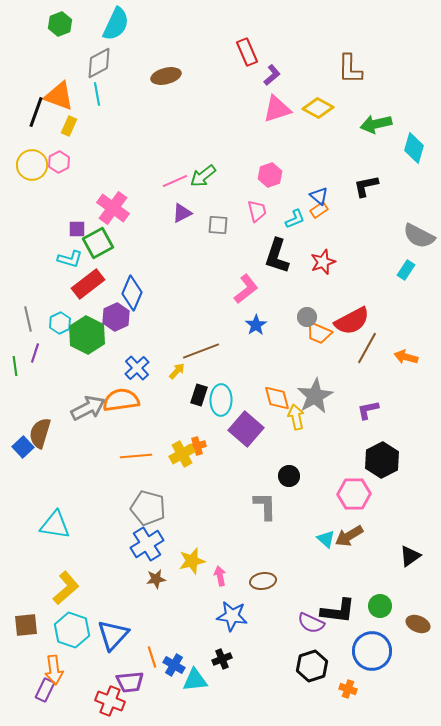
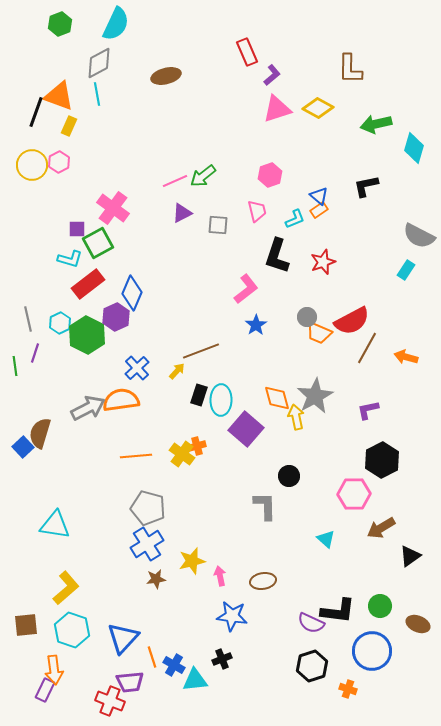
yellow cross at (182, 454): rotated 25 degrees counterclockwise
brown arrow at (349, 536): moved 32 px right, 8 px up
blue triangle at (113, 635): moved 10 px right, 3 px down
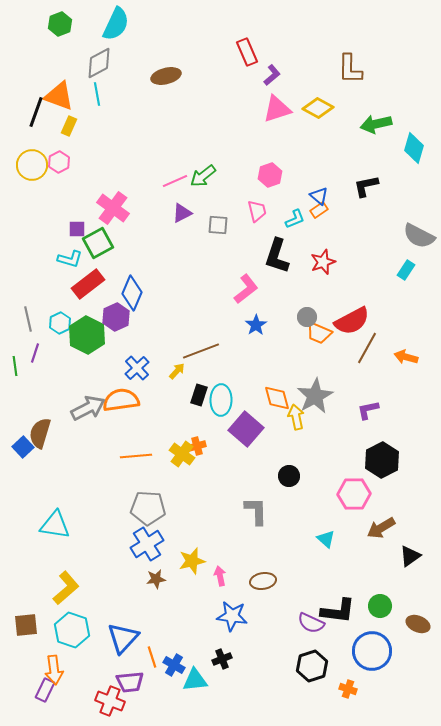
gray L-shape at (265, 506): moved 9 px left, 5 px down
gray pentagon at (148, 508): rotated 12 degrees counterclockwise
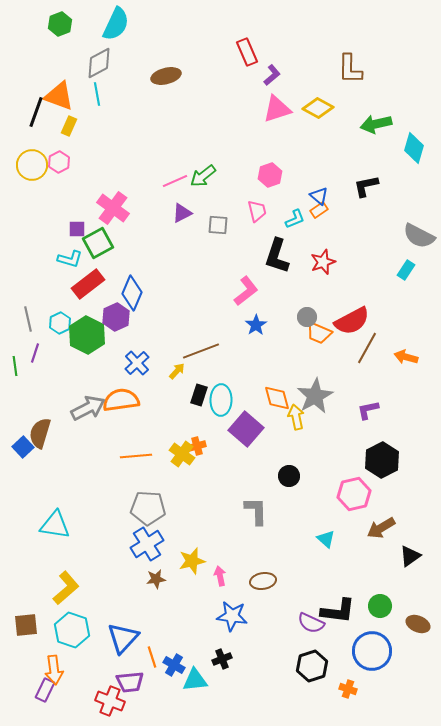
pink L-shape at (246, 289): moved 2 px down
blue cross at (137, 368): moved 5 px up
pink hexagon at (354, 494): rotated 12 degrees counterclockwise
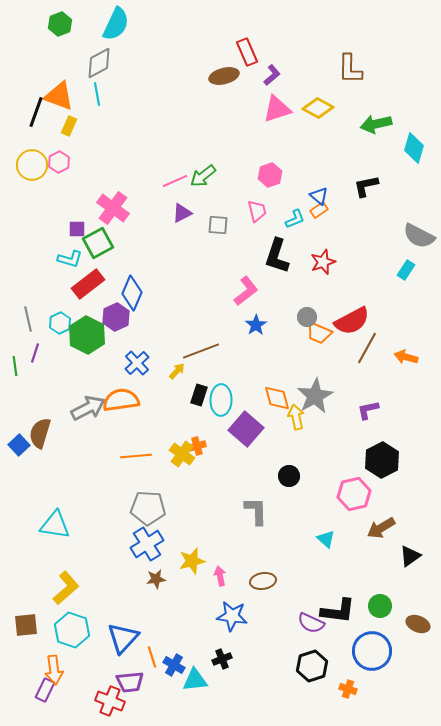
brown ellipse at (166, 76): moved 58 px right
blue square at (23, 447): moved 4 px left, 2 px up
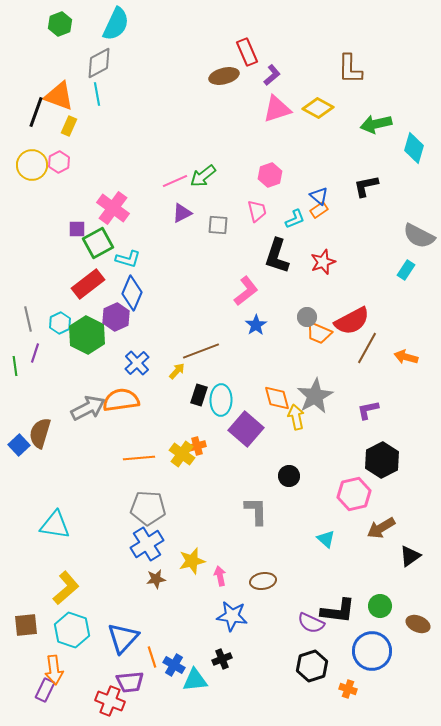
cyan L-shape at (70, 259): moved 58 px right
orange line at (136, 456): moved 3 px right, 2 px down
